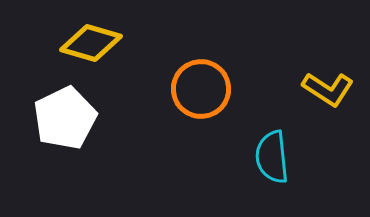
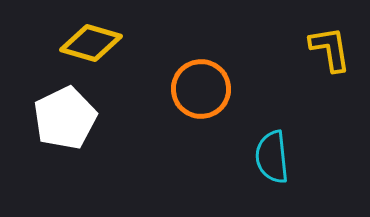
yellow L-shape: moved 2 px right, 40 px up; rotated 132 degrees counterclockwise
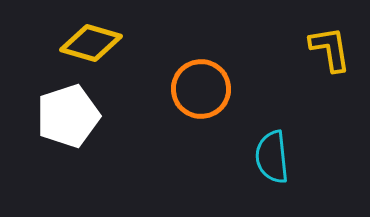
white pentagon: moved 3 px right, 2 px up; rotated 8 degrees clockwise
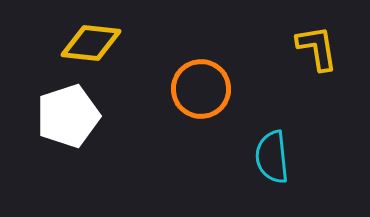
yellow diamond: rotated 10 degrees counterclockwise
yellow L-shape: moved 13 px left, 1 px up
